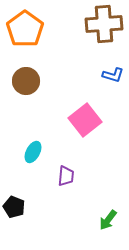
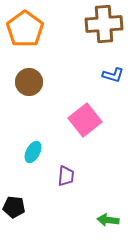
brown circle: moved 3 px right, 1 px down
black pentagon: rotated 15 degrees counterclockwise
green arrow: rotated 60 degrees clockwise
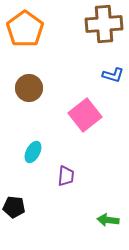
brown circle: moved 6 px down
pink square: moved 5 px up
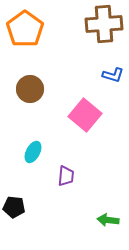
brown circle: moved 1 px right, 1 px down
pink square: rotated 12 degrees counterclockwise
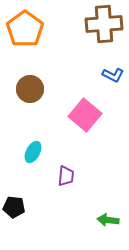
blue L-shape: rotated 10 degrees clockwise
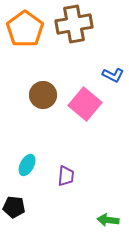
brown cross: moved 30 px left; rotated 6 degrees counterclockwise
brown circle: moved 13 px right, 6 px down
pink square: moved 11 px up
cyan ellipse: moved 6 px left, 13 px down
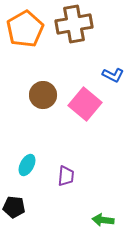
orange pentagon: rotated 6 degrees clockwise
green arrow: moved 5 px left
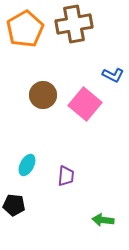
black pentagon: moved 2 px up
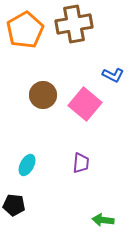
orange pentagon: moved 1 px down
purple trapezoid: moved 15 px right, 13 px up
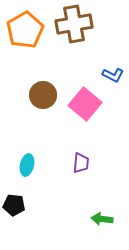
cyan ellipse: rotated 15 degrees counterclockwise
green arrow: moved 1 px left, 1 px up
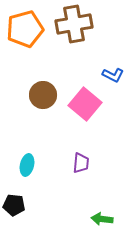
orange pentagon: moved 1 px up; rotated 15 degrees clockwise
